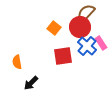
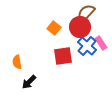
black arrow: moved 2 px left, 1 px up
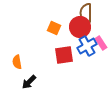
brown semicircle: rotated 42 degrees counterclockwise
orange square: rotated 16 degrees counterclockwise
blue cross: rotated 18 degrees clockwise
red square: moved 1 px right, 1 px up
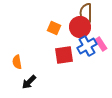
pink rectangle: moved 1 px down
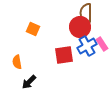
orange square: moved 21 px left, 1 px down
pink rectangle: moved 1 px right
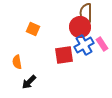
blue cross: moved 3 px left, 1 px up
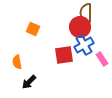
pink rectangle: moved 15 px down
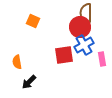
orange square: moved 8 px up
pink rectangle: rotated 24 degrees clockwise
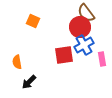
brown semicircle: rotated 36 degrees counterclockwise
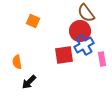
red circle: moved 4 px down
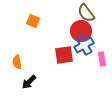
red circle: moved 1 px right
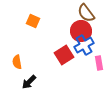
red square: rotated 24 degrees counterclockwise
pink rectangle: moved 3 px left, 4 px down
